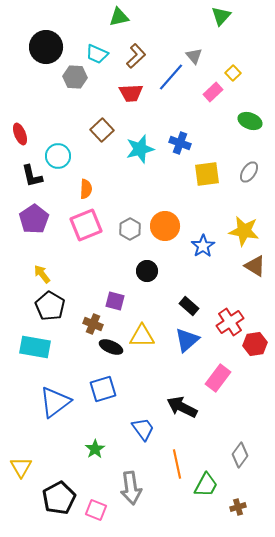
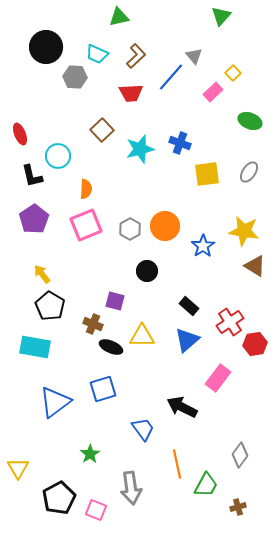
green star at (95, 449): moved 5 px left, 5 px down
yellow triangle at (21, 467): moved 3 px left, 1 px down
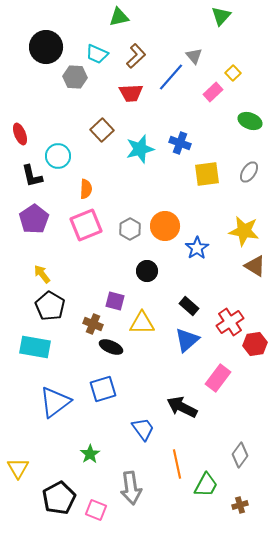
blue star at (203, 246): moved 6 px left, 2 px down
yellow triangle at (142, 336): moved 13 px up
brown cross at (238, 507): moved 2 px right, 2 px up
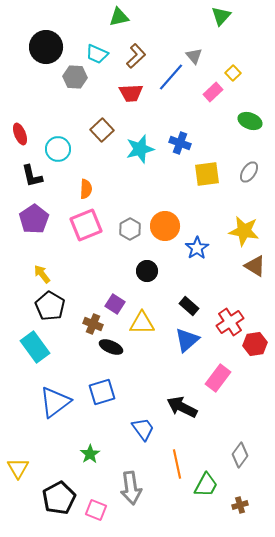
cyan circle at (58, 156): moved 7 px up
purple square at (115, 301): moved 3 px down; rotated 18 degrees clockwise
cyan rectangle at (35, 347): rotated 44 degrees clockwise
blue square at (103, 389): moved 1 px left, 3 px down
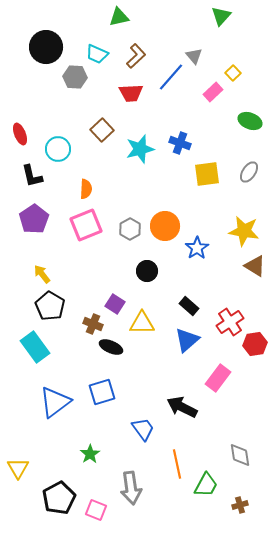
gray diamond at (240, 455): rotated 45 degrees counterclockwise
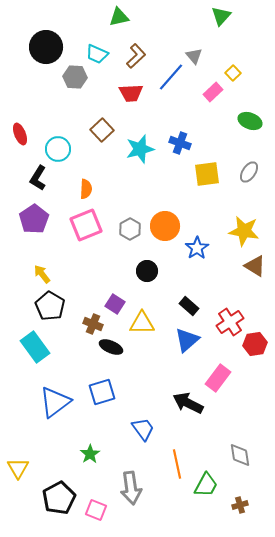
black L-shape at (32, 176): moved 6 px right, 2 px down; rotated 45 degrees clockwise
black arrow at (182, 407): moved 6 px right, 4 px up
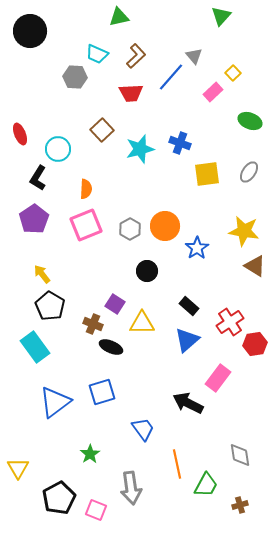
black circle at (46, 47): moved 16 px left, 16 px up
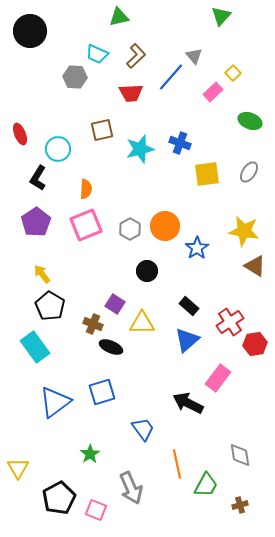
brown square at (102, 130): rotated 30 degrees clockwise
purple pentagon at (34, 219): moved 2 px right, 3 px down
gray arrow at (131, 488): rotated 16 degrees counterclockwise
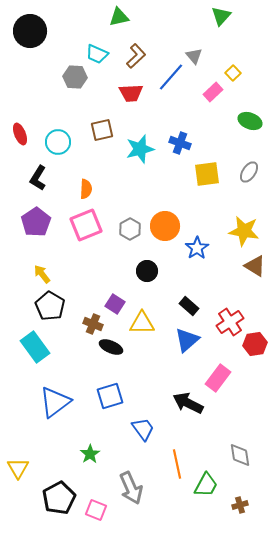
cyan circle at (58, 149): moved 7 px up
blue square at (102, 392): moved 8 px right, 4 px down
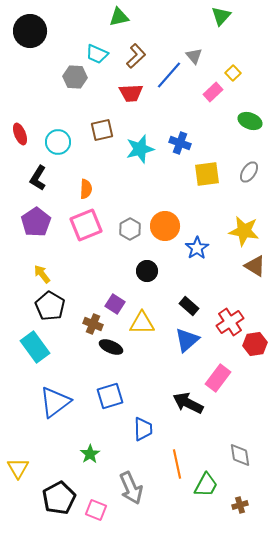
blue line at (171, 77): moved 2 px left, 2 px up
blue trapezoid at (143, 429): rotated 35 degrees clockwise
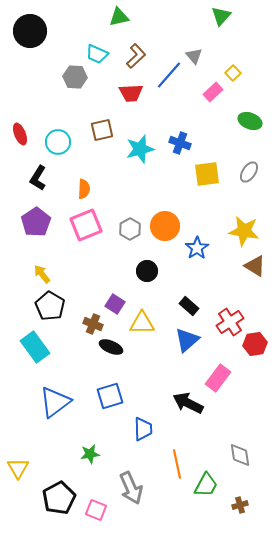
orange semicircle at (86, 189): moved 2 px left
green star at (90, 454): rotated 24 degrees clockwise
